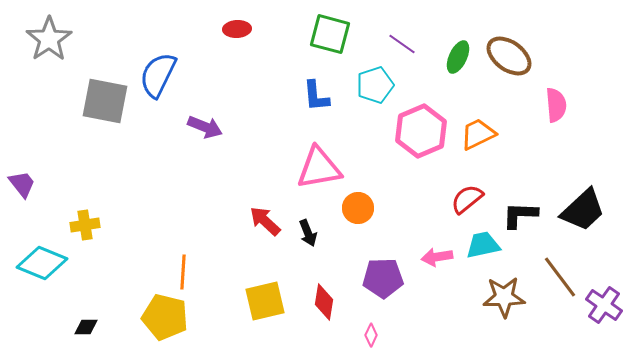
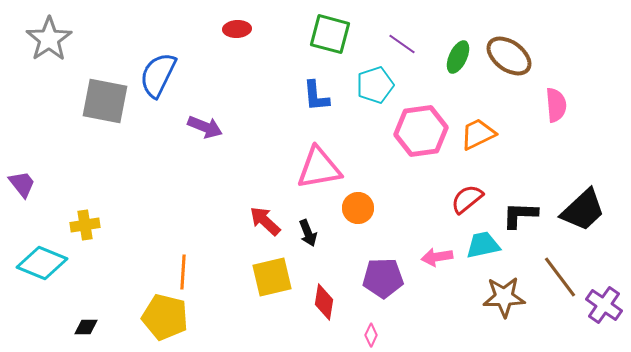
pink hexagon: rotated 15 degrees clockwise
yellow square: moved 7 px right, 24 px up
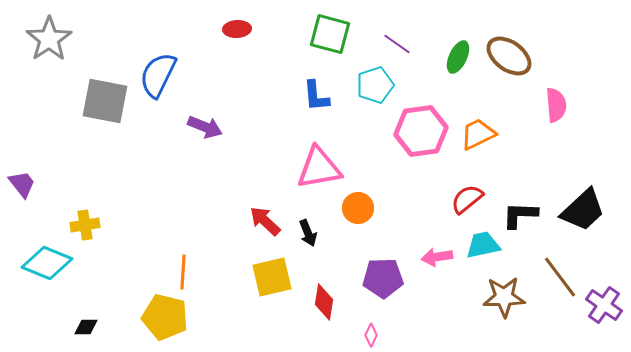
purple line: moved 5 px left
cyan diamond: moved 5 px right
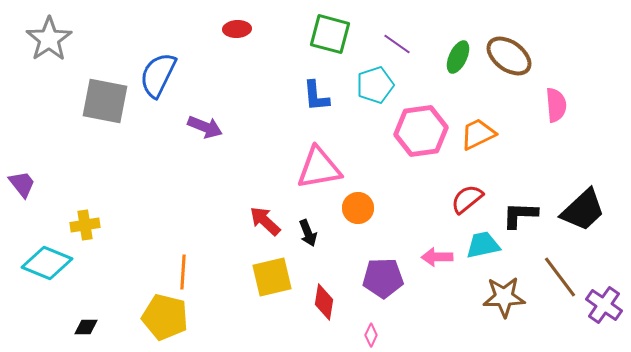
pink arrow: rotated 8 degrees clockwise
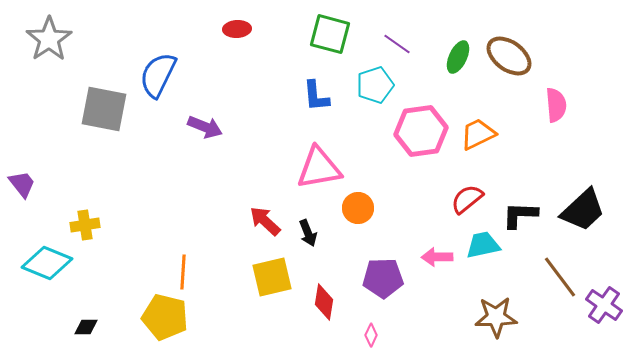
gray square: moved 1 px left, 8 px down
brown star: moved 8 px left, 20 px down
